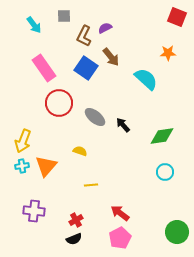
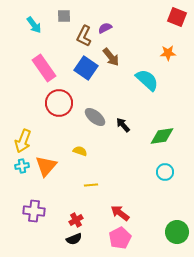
cyan semicircle: moved 1 px right, 1 px down
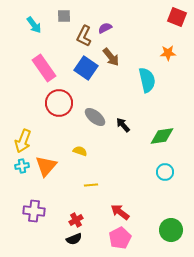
cyan semicircle: rotated 35 degrees clockwise
red arrow: moved 1 px up
green circle: moved 6 px left, 2 px up
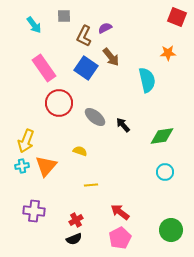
yellow arrow: moved 3 px right
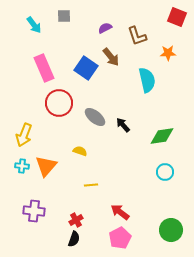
brown L-shape: moved 53 px right; rotated 45 degrees counterclockwise
pink rectangle: rotated 12 degrees clockwise
yellow arrow: moved 2 px left, 6 px up
cyan cross: rotated 16 degrees clockwise
black semicircle: rotated 49 degrees counterclockwise
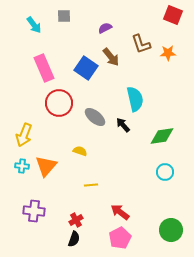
red square: moved 4 px left, 2 px up
brown L-shape: moved 4 px right, 8 px down
cyan semicircle: moved 12 px left, 19 px down
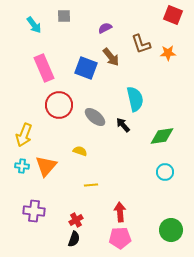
blue square: rotated 15 degrees counterclockwise
red circle: moved 2 px down
red arrow: rotated 48 degrees clockwise
pink pentagon: rotated 25 degrees clockwise
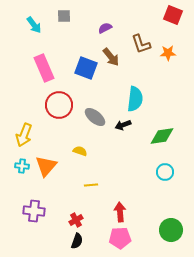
cyan semicircle: rotated 20 degrees clockwise
black arrow: rotated 70 degrees counterclockwise
black semicircle: moved 3 px right, 2 px down
